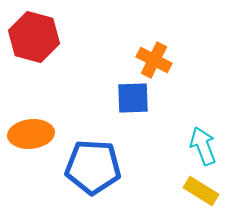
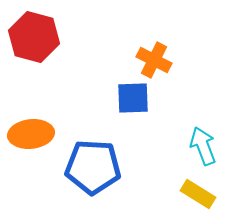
yellow rectangle: moved 3 px left, 3 px down
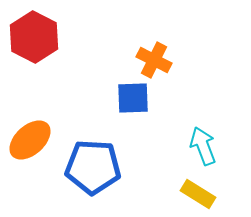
red hexagon: rotated 12 degrees clockwise
orange ellipse: moved 1 px left, 6 px down; rotated 36 degrees counterclockwise
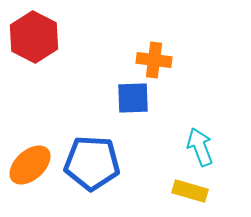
orange cross: rotated 20 degrees counterclockwise
orange ellipse: moved 25 px down
cyan arrow: moved 3 px left, 1 px down
blue pentagon: moved 1 px left, 4 px up
yellow rectangle: moved 8 px left, 3 px up; rotated 16 degrees counterclockwise
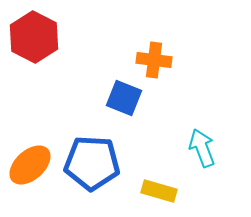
blue square: moved 9 px left; rotated 24 degrees clockwise
cyan arrow: moved 2 px right, 1 px down
yellow rectangle: moved 31 px left
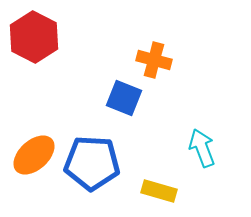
orange cross: rotated 8 degrees clockwise
orange ellipse: moved 4 px right, 10 px up
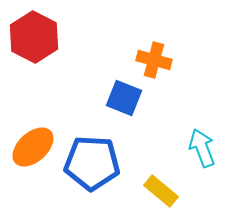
orange ellipse: moved 1 px left, 8 px up
yellow rectangle: moved 2 px right; rotated 24 degrees clockwise
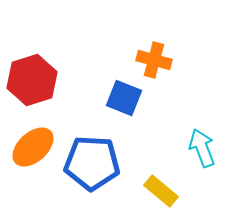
red hexagon: moved 2 px left, 43 px down; rotated 15 degrees clockwise
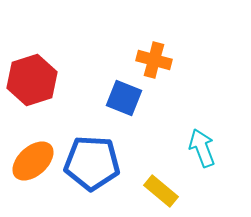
orange ellipse: moved 14 px down
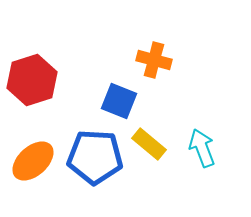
blue square: moved 5 px left, 3 px down
blue pentagon: moved 3 px right, 6 px up
yellow rectangle: moved 12 px left, 47 px up
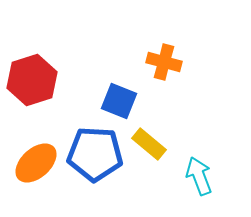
orange cross: moved 10 px right, 2 px down
cyan arrow: moved 3 px left, 28 px down
blue pentagon: moved 3 px up
orange ellipse: moved 3 px right, 2 px down
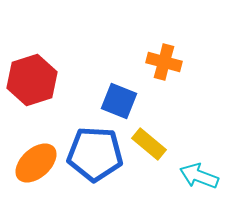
cyan arrow: rotated 48 degrees counterclockwise
